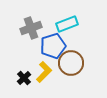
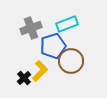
brown circle: moved 2 px up
yellow L-shape: moved 4 px left, 1 px up
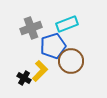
black cross: rotated 16 degrees counterclockwise
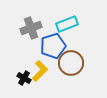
brown circle: moved 2 px down
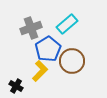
cyan rectangle: rotated 20 degrees counterclockwise
blue pentagon: moved 5 px left, 3 px down; rotated 15 degrees counterclockwise
brown circle: moved 1 px right, 2 px up
black cross: moved 8 px left, 8 px down
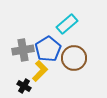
gray cross: moved 8 px left, 22 px down; rotated 10 degrees clockwise
brown circle: moved 2 px right, 3 px up
black cross: moved 8 px right
